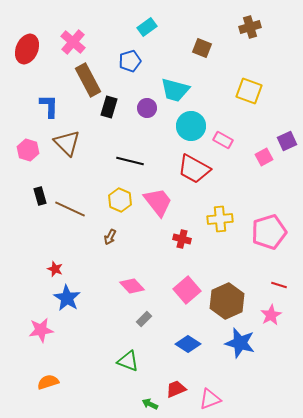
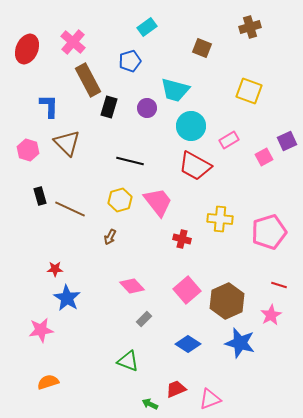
pink rectangle at (223, 140): moved 6 px right; rotated 60 degrees counterclockwise
red trapezoid at (194, 169): moved 1 px right, 3 px up
yellow hexagon at (120, 200): rotated 20 degrees clockwise
yellow cross at (220, 219): rotated 10 degrees clockwise
red star at (55, 269): rotated 21 degrees counterclockwise
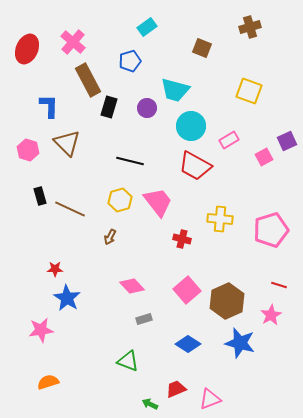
pink pentagon at (269, 232): moved 2 px right, 2 px up
gray rectangle at (144, 319): rotated 28 degrees clockwise
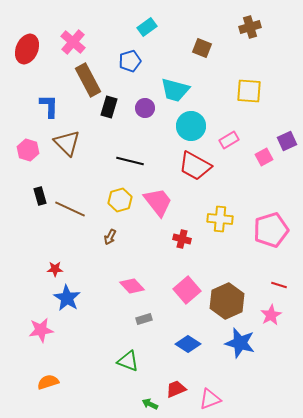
yellow square at (249, 91): rotated 16 degrees counterclockwise
purple circle at (147, 108): moved 2 px left
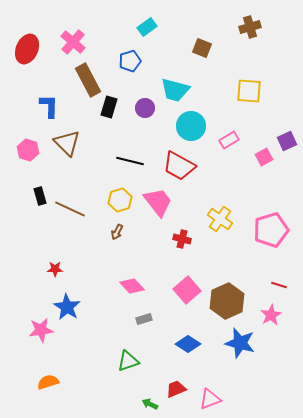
red trapezoid at (195, 166): moved 16 px left
yellow cross at (220, 219): rotated 30 degrees clockwise
brown arrow at (110, 237): moved 7 px right, 5 px up
blue star at (67, 298): moved 9 px down
green triangle at (128, 361): rotated 40 degrees counterclockwise
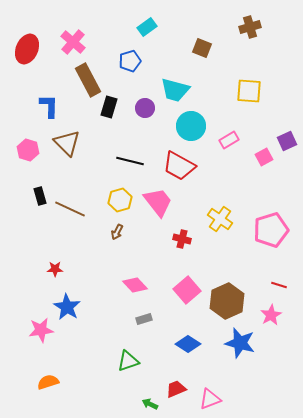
pink diamond at (132, 286): moved 3 px right, 1 px up
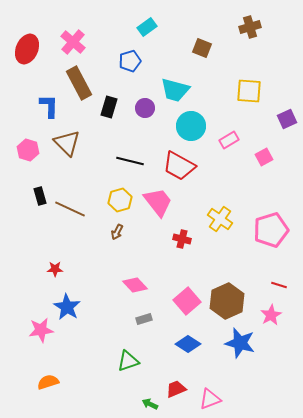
brown rectangle at (88, 80): moved 9 px left, 3 px down
purple square at (287, 141): moved 22 px up
pink square at (187, 290): moved 11 px down
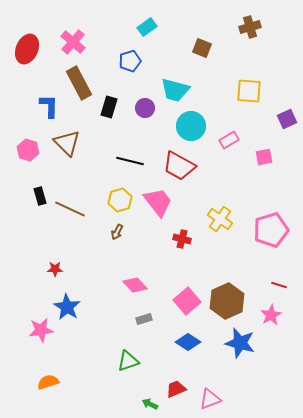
pink square at (264, 157): rotated 18 degrees clockwise
blue diamond at (188, 344): moved 2 px up
